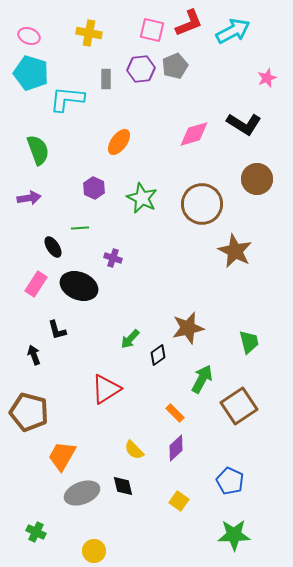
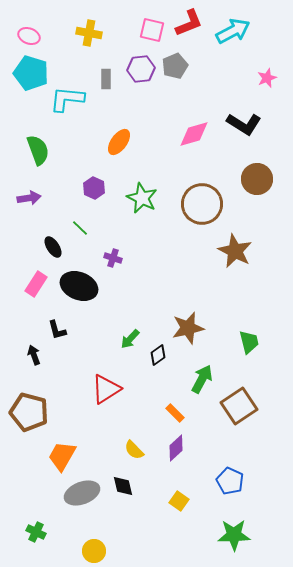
green line at (80, 228): rotated 48 degrees clockwise
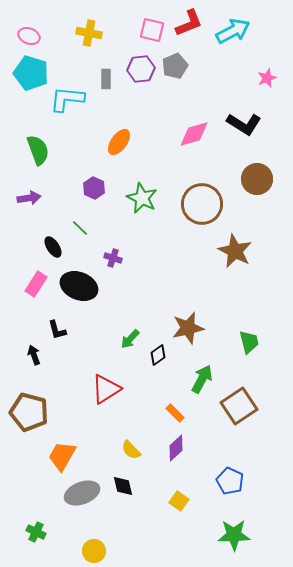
yellow semicircle at (134, 450): moved 3 px left
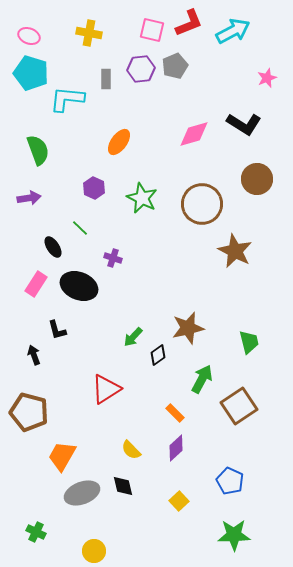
green arrow at (130, 339): moved 3 px right, 2 px up
yellow square at (179, 501): rotated 12 degrees clockwise
